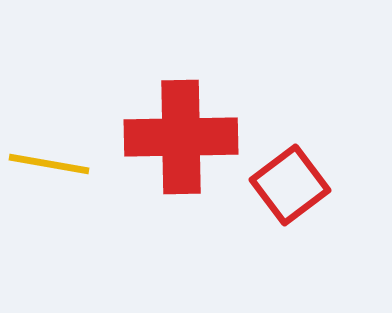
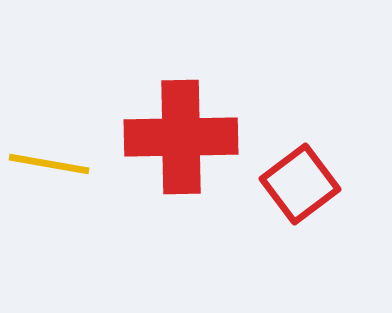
red square: moved 10 px right, 1 px up
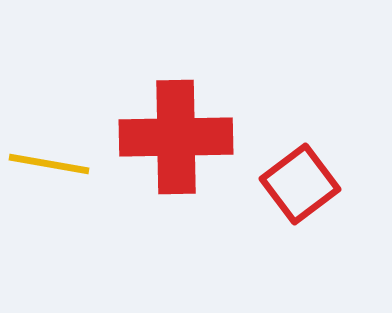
red cross: moved 5 px left
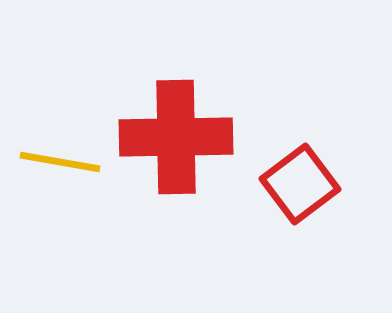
yellow line: moved 11 px right, 2 px up
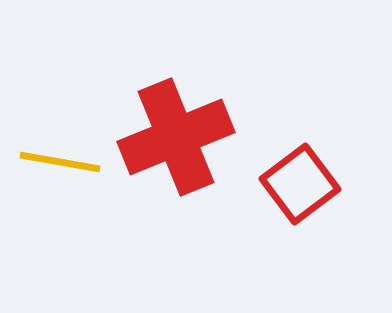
red cross: rotated 21 degrees counterclockwise
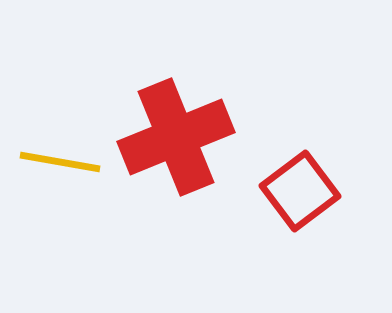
red square: moved 7 px down
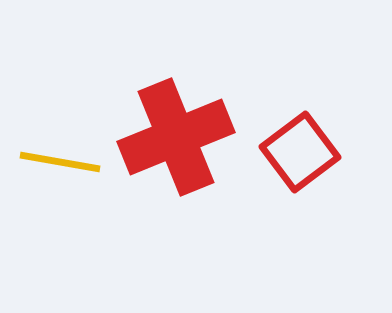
red square: moved 39 px up
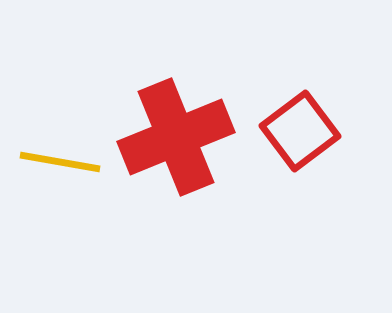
red square: moved 21 px up
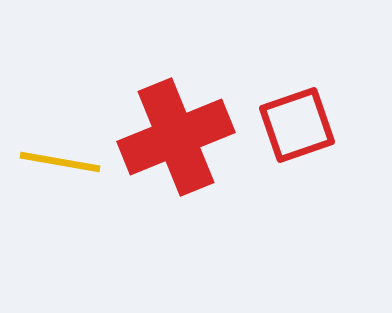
red square: moved 3 px left, 6 px up; rotated 18 degrees clockwise
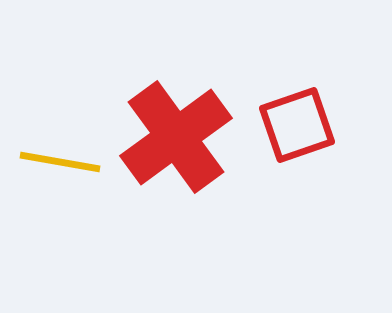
red cross: rotated 14 degrees counterclockwise
